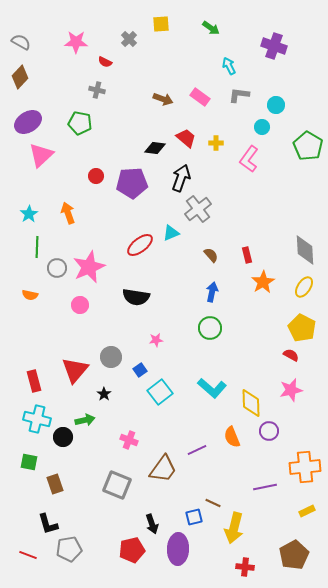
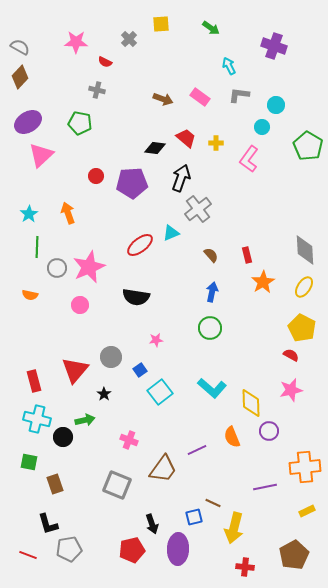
gray semicircle at (21, 42): moved 1 px left, 5 px down
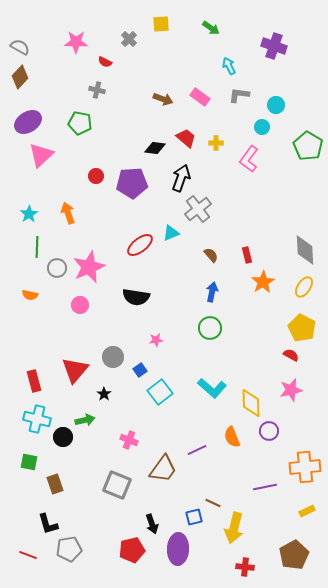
gray circle at (111, 357): moved 2 px right
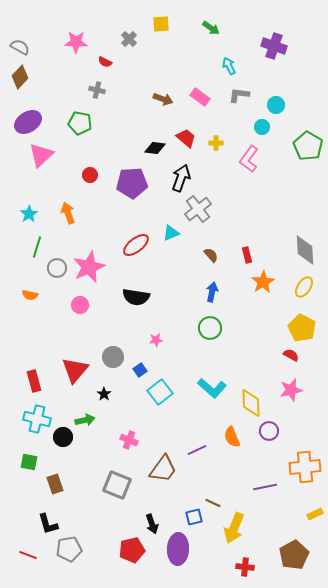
red circle at (96, 176): moved 6 px left, 1 px up
red ellipse at (140, 245): moved 4 px left
green line at (37, 247): rotated 15 degrees clockwise
yellow rectangle at (307, 511): moved 8 px right, 3 px down
yellow arrow at (234, 528): rotated 8 degrees clockwise
